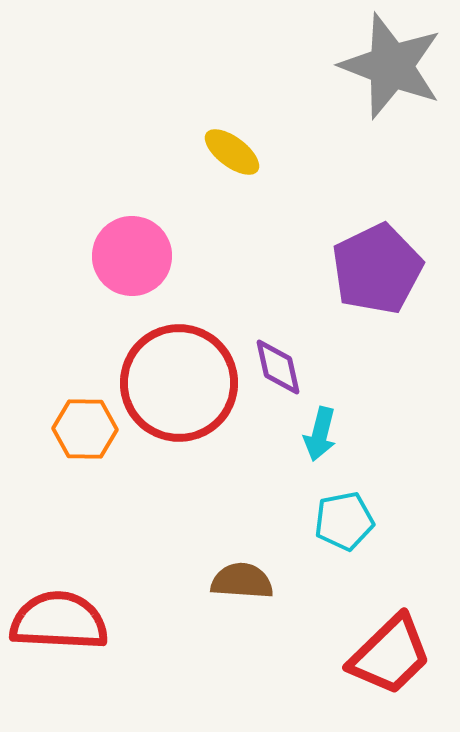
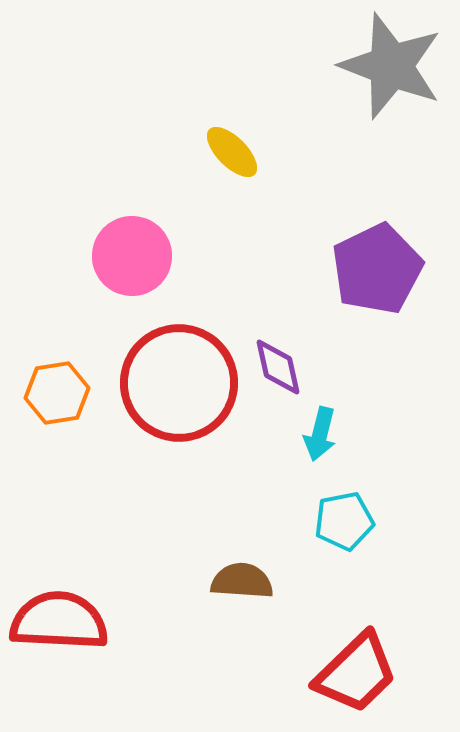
yellow ellipse: rotated 8 degrees clockwise
orange hexagon: moved 28 px left, 36 px up; rotated 10 degrees counterclockwise
red trapezoid: moved 34 px left, 18 px down
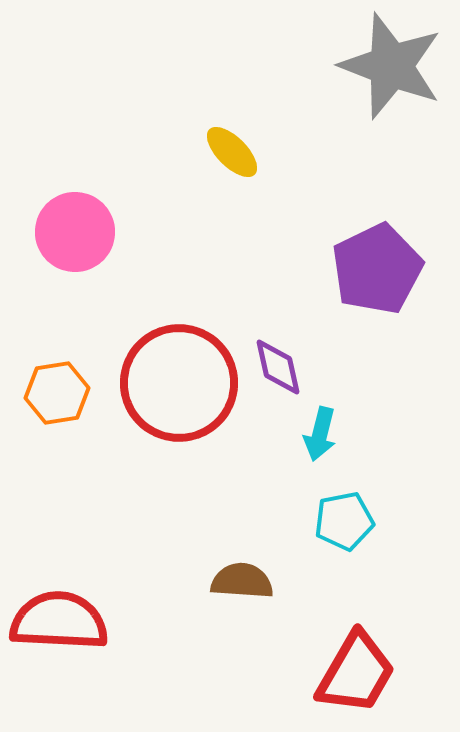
pink circle: moved 57 px left, 24 px up
red trapezoid: rotated 16 degrees counterclockwise
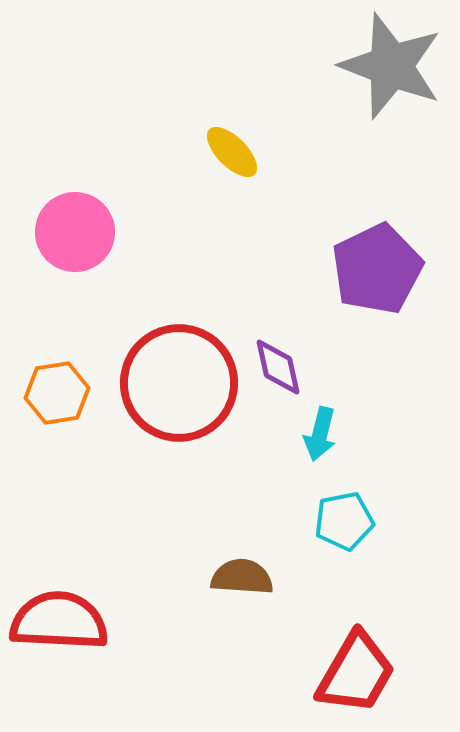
brown semicircle: moved 4 px up
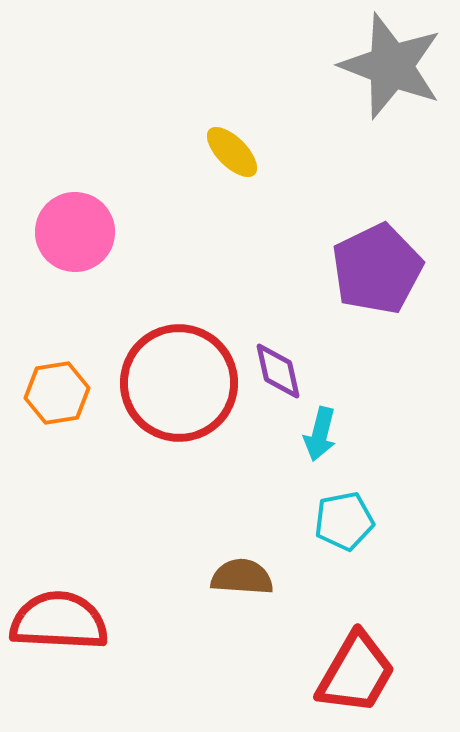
purple diamond: moved 4 px down
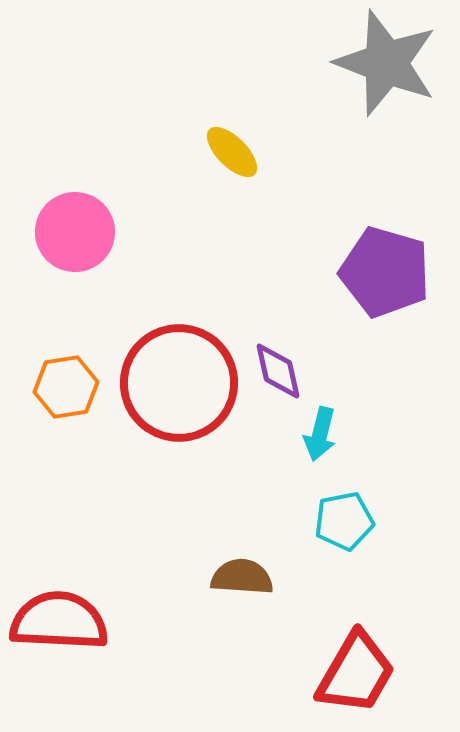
gray star: moved 5 px left, 3 px up
purple pentagon: moved 8 px right, 3 px down; rotated 30 degrees counterclockwise
orange hexagon: moved 9 px right, 6 px up
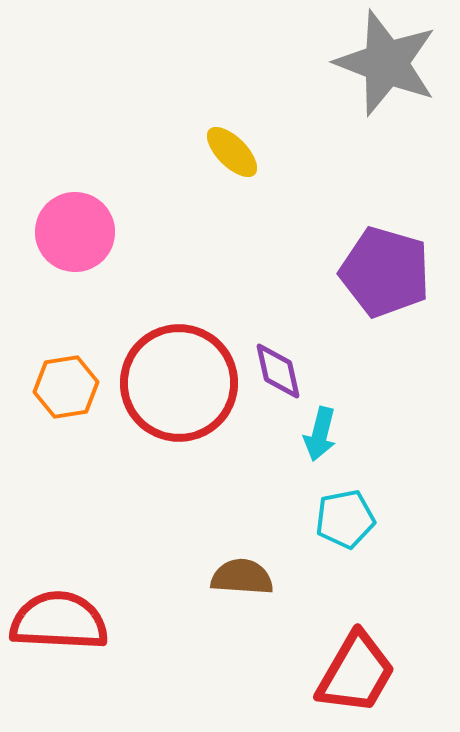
cyan pentagon: moved 1 px right, 2 px up
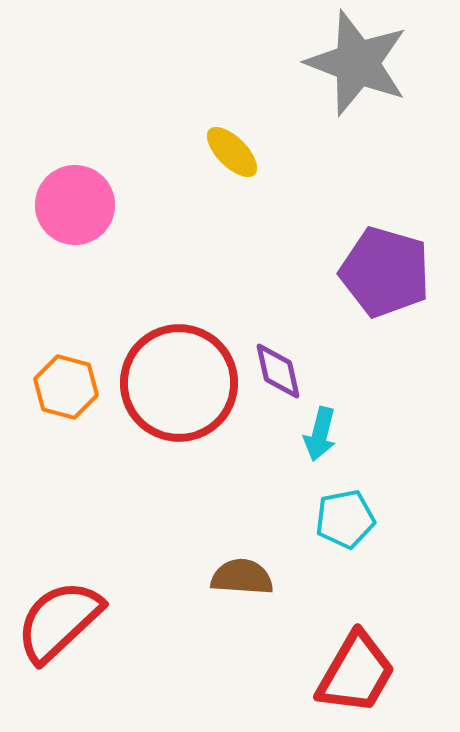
gray star: moved 29 px left
pink circle: moved 27 px up
orange hexagon: rotated 24 degrees clockwise
red semicircle: rotated 46 degrees counterclockwise
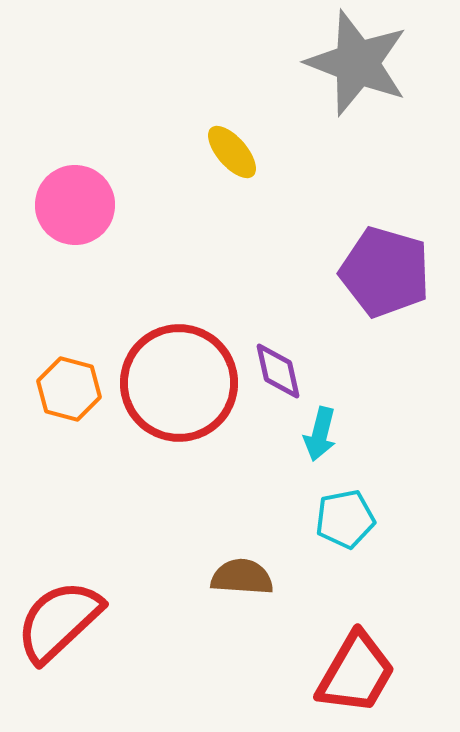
yellow ellipse: rotated 4 degrees clockwise
orange hexagon: moved 3 px right, 2 px down
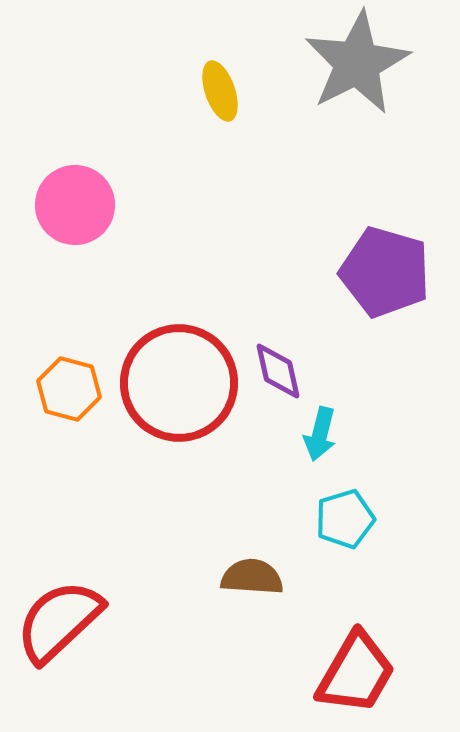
gray star: rotated 24 degrees clockwise
yellow ellipse: moved 12 px left, 61 px up; rotated 22 degrees clockwise
cyan pentagon: rotated 6 degrees counterclockwise
brown semicircle: moved 10 px right
